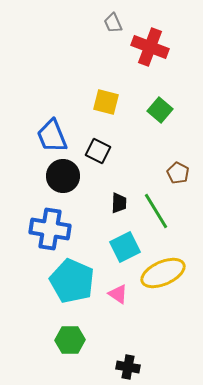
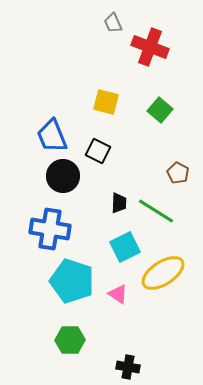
green line: rotated 27 degrees counterclockwise
yellow ellipse: rotated 9 degrees counterclockwise
cyan pentagon: rotated 6 degrees counterclockwise
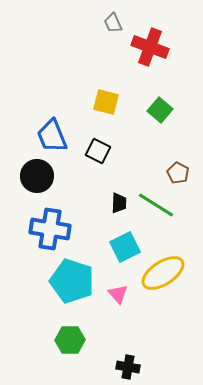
black circle: moved 26 px left
green line: moved 6 px up
pink triangle: rotated 15 degrees clockwise
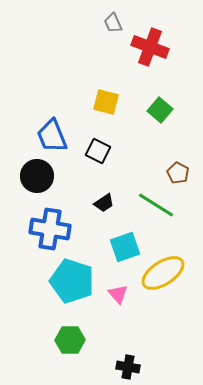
black trapezoid: moved 15 px left; rotated 55 degrees clockwise
cyan square: rotated 8 degrees clockwise
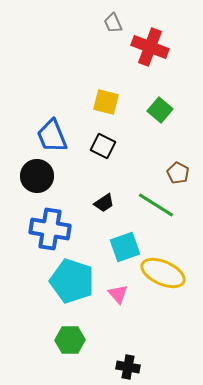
black square: moved 5 px right, 5 px up
yellow ellipse: rotated 57 degrees clockwise
